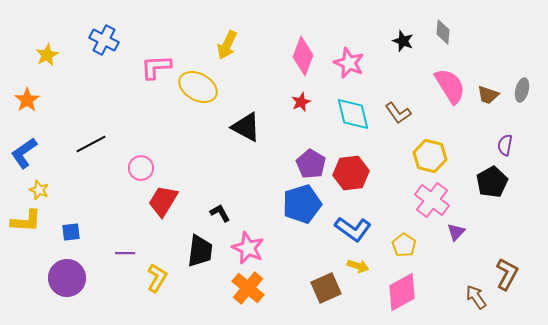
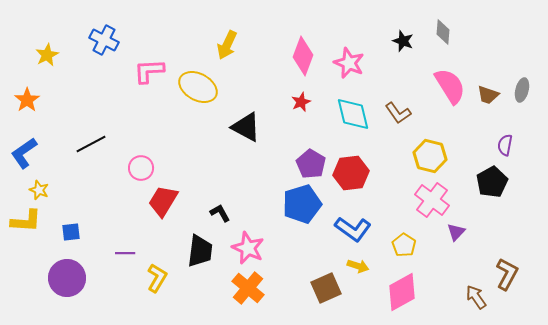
pink L-shape at (156, 67): moved 7 px left, 4 px down
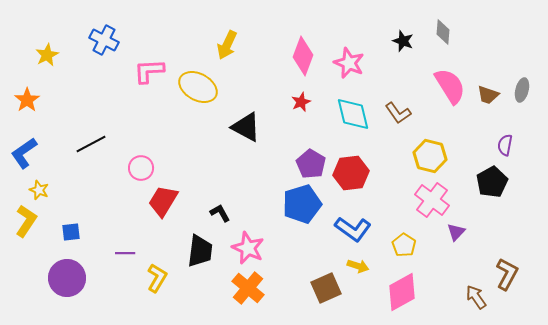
yellow L-shape at (26, 221): rotated 60 degrees counterclockwise
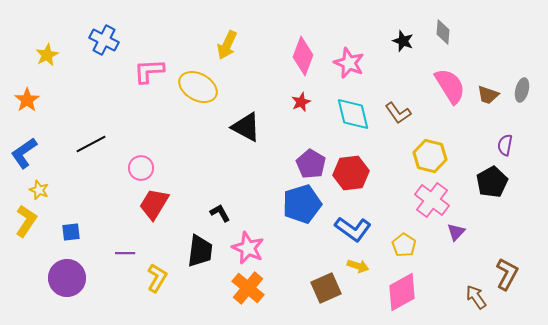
red trapezoid at (163, 201): moved 9 px left, 3 px down
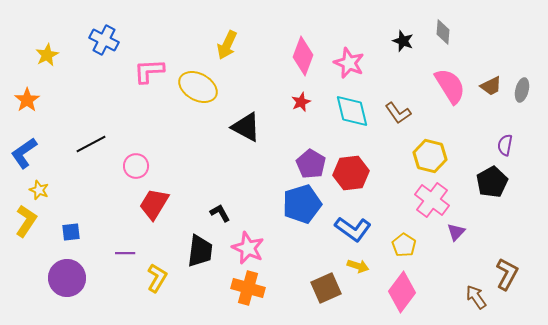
brown trapezoid at (488, 95): moved 3 px right, 9 px up; rotated 45 degrees counterclockwise
cyan diamond at (353, 114): moved 1 px left, 3 px up
pink circle at (141, 168): moved 5 px left, 2 px up
orange cross at (248, 288): rotated 24 degrees counterclockwise
pink diamond at (402, 292): rotated 24 degrees counterclockwise
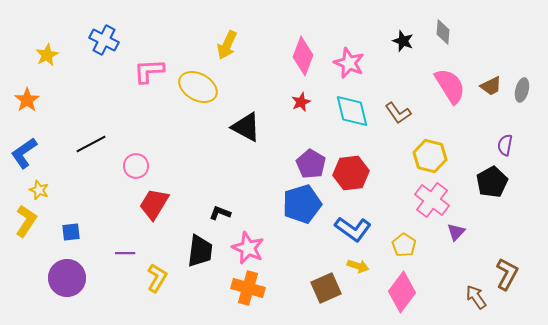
black L-shape at (220, 213): rotated 40 degrees counterclockwise
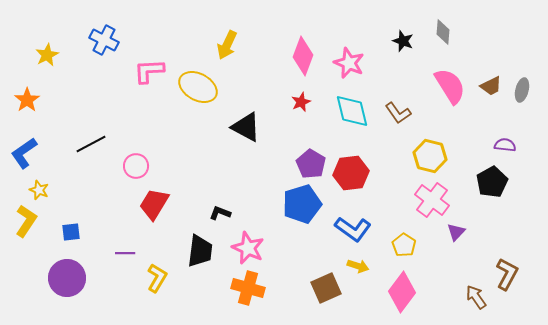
purple semicircle at (505, 145): rotated 85 degrees clockwise
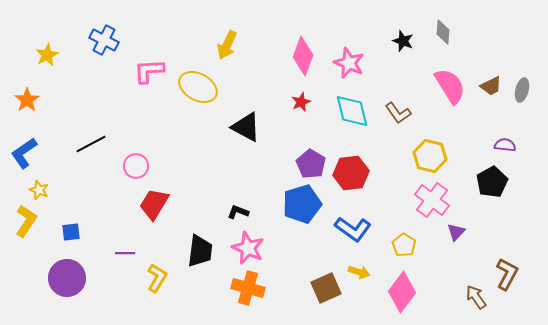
black L-shape at (220, 213): moved 18 px right, 1 px up
yellow arrow at (358, 266): moved 1 px right, 6 px down
